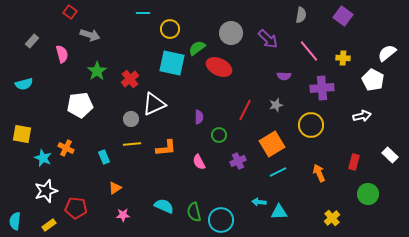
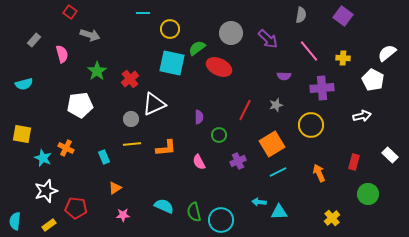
gray rectangle at (32, 41): moved 2 px right, 1 px up
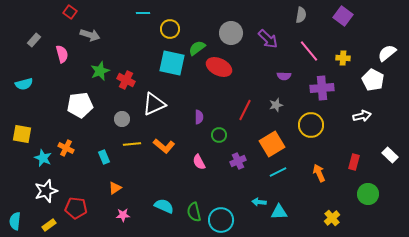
green star at (97, 71): moved 3 px right; rotated 12 degrees clockwise
red cross at (130, 79): moved 4 px left, 1 px down; rotated 24 degrees counterclockwise
gray circle at (131, 119): moved 9 px left
orange L-shape at (166, 148): moved 2 px left, 2 px up; rotated 45 degrees clockwise
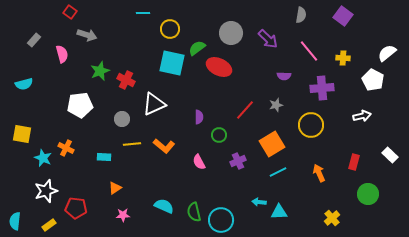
gray arrow at (90, 35): moved 3 px left
red line at (245, 110): rotated 15 degrees clockwise
cyan rectangle at (104, 157): rotated 64 degrees counterclockwise
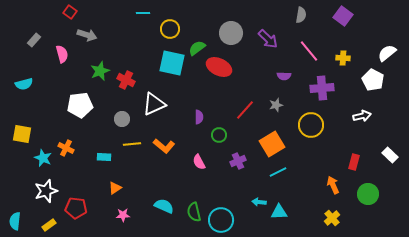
orange arrow at (319, 173): moved 14 px right, 12 px down
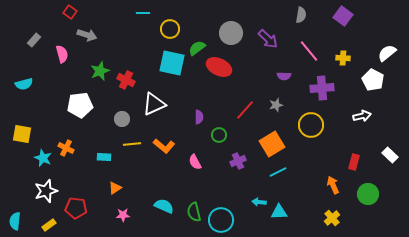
pink semicircle at (199, 162): moved 4 px left
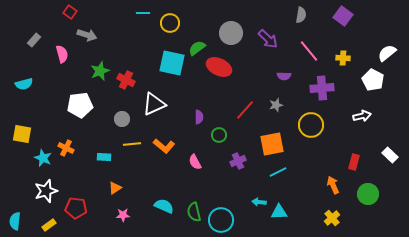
yellow circle at (170, 29): moved 6 px up
orange square at (272, 144): rotated 20 degrees clockwise
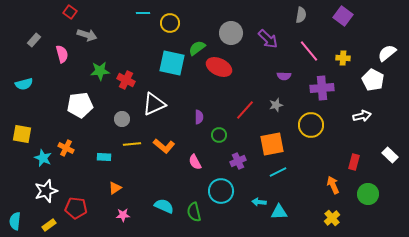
green star at (100, 71): rotated 18 degrees clockwise
cyan circle at (221, 220): moved 29 px up
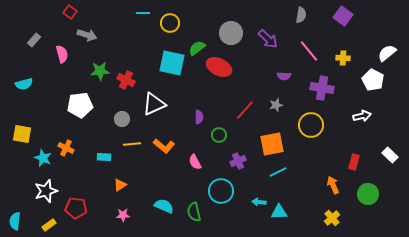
purple cross at (322, 88): rotated 15 degrees clockwise
orange triangle at (115, 188): moved 5 px right, 3 px up
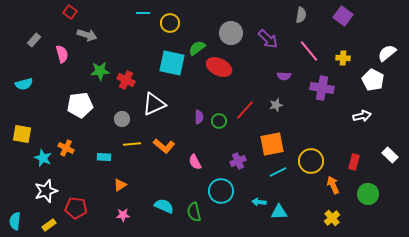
yellow circle at (311, 125): moved 36 px down
green circle at (219, 135): moved 14 px up
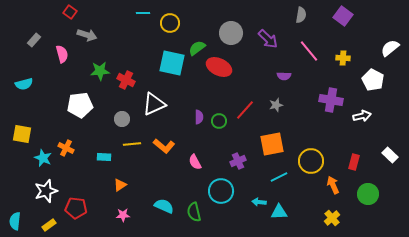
white semicircle at (387, 53): moved 3 px right, 5 px up
purple cross at (322, 88): moved 9 px right, 12 px down
cyan line at (278, 172): moved 1 px right, 5 px down
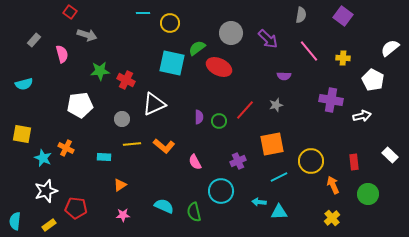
red rectangle at (354, 162): rotated 21 degrees counterclockwise
